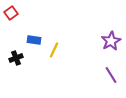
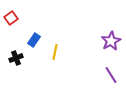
red square: moved 5 px down
blue rectangle: rotated 64 degrees counterclockwise
yellow line: moved 1 px right, 2 px down; rotated 14 degrees counterclockwise
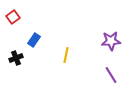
red square: moved 2 px right, 1 px up
purple star: rotated 24 degrees clockwise
yellow line: moved 11 px right, 3 px down
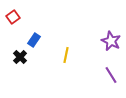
purple star: rotated 30 degrees clockwise
black cross: moved 4 px right, 1 px up; rotated 24 degrees counterclockwise
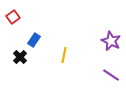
yellow line: moved 2 px left
purple line: rotated 24 degrees counterclockwise
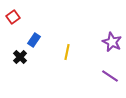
purple star: moved 1 px right, 1 px down
yellow line: moved 3 px right, 3 px up
purple line: moved 1 px left, 1 px down
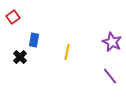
blue rectangle: rotated 24 degrees counterclockwise
purple line: rotated 18 degrees clockwise
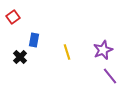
purple star: moved 9 px left, 8 px down; rotated 24 degrees clockwise
yellow line: rotated 28 degrees counterclockwise
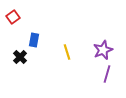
purple line: moved 3 px left, 2 px up; rotated 54 degrees clockwise
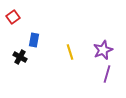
yellow line: moved 3 px right
black cross: rotated 16 degrees counterclockwise
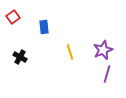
blue rectangle: moved 10 px right, 13 px up; rotated 16 degrees counterclockwise
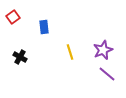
purple line: rotated 66 degrees counterclockwise
